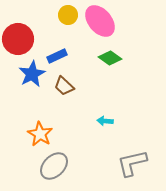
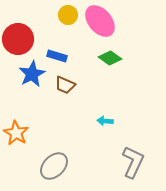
blue rectangle: rotated 42 degrees clockwise
brown trapezoid: moved 1 px right, 1 px up; rotated 20 degrees counterclockwise
orange star: moved 24 px left, 1 px up
gray L-shape: moved 1 px right, 1 px up; rotated 128 degrees clockwise
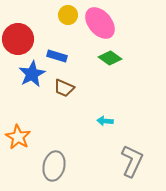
pink ellipse: moved 2 px down
brown trapezoid: moved 1 px left, 3 px down
orange star: moved 2 px right, 4 px down
gray L-shape: moved 1 px left, 1 px up
gray ellipse: rotated 32 degrees counterclockwise
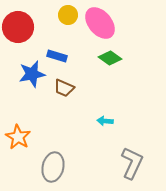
red circle: moved 12 px up
blue star: rotated 16 degrees clockwise
gray L-shape: moved 2 px down
gray ellipse: moved 1 px left, 1 px down
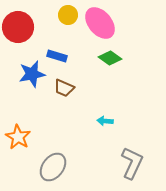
gray ellipse: rotated 24 degrees clockwise
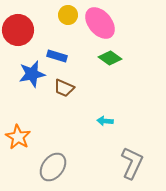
red circle: moved 3 px down
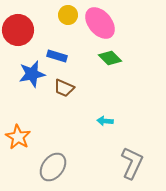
green diamond: rotated 10 degrees clockwise
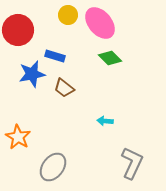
blue rectangle: moved 2 px left
brown trapezoid: rotated 15 degrees clockwise
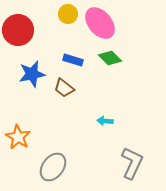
yellow circle: moved 1 px up
blue rectangle: moved 18 px right, 4 px down
